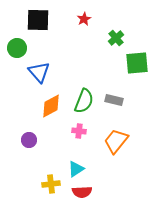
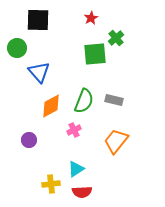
red star: moved 7 px right, 1 px up
green square: moved 42 px left, 9 px up
pink cross: moved 5 px left, 1 px up; rotated 32 degrees counterclockwise
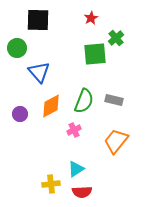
purple circle: moved 9 px left, 26 px up
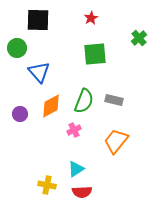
green cross: moved 23 px right
yellow cross: moved 4 px left, 1 px down; rotated 18 degrees clockwise
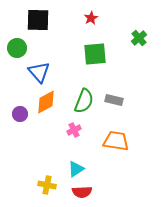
orange diamond: moved 5 px left, 4 px up
orange trapezoid: rotated 60 degrees clockwise
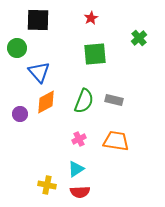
pink cross: moved 5 px right, 9 px down
red semicircle: moved 2 px left
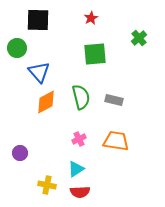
green semicircle: moved 3 px left, 4 px up; rotated 35 degrees counterclockwise
purple circle: moved 39 px down
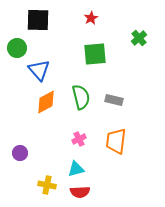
blue triangle: moved 2 px up
orange trapezoid: rotated 92 degrees counterclockwise
cyan triangle: rotated 18 degrees clockwise
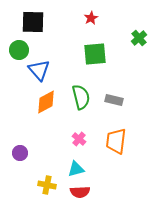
black square: moved 5 px left, 2 px down
green circle: moved 2 px right, 2 px down
pink cross: rotated 24 degrees counterclockwise
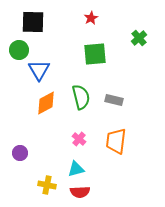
blue triangle: rotated 10 degrees clockwise
orange diamond: moved 1 px down
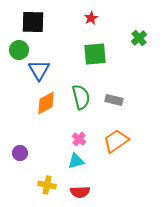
orange trapezoid: rotated 48 degrees clockwise
cyan triangle: moved 8 px up
